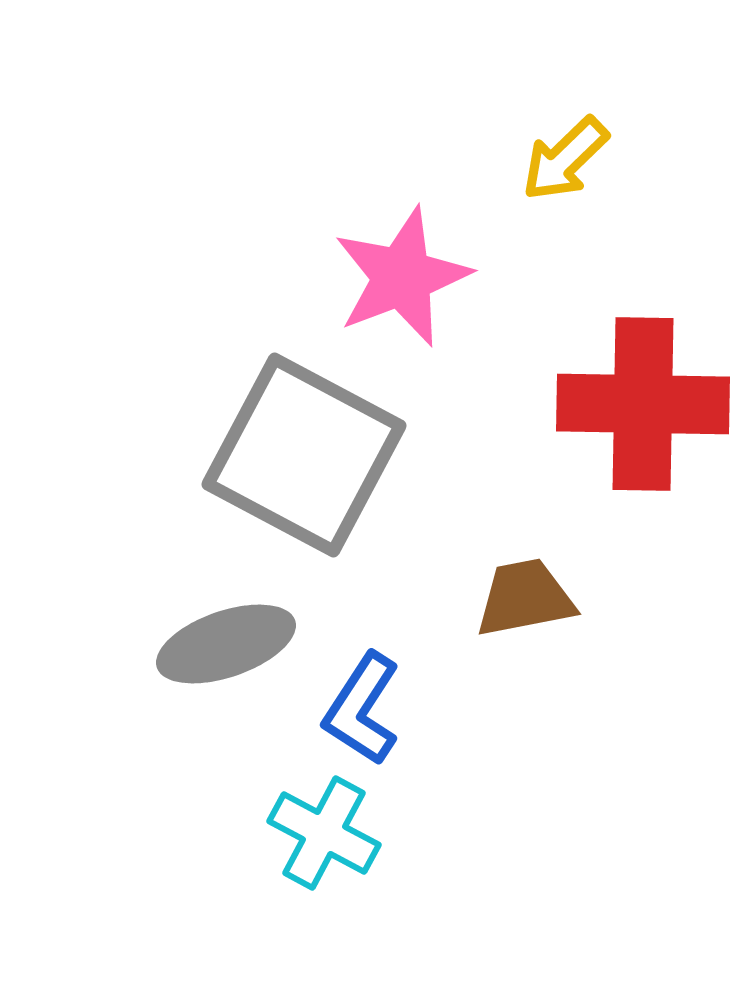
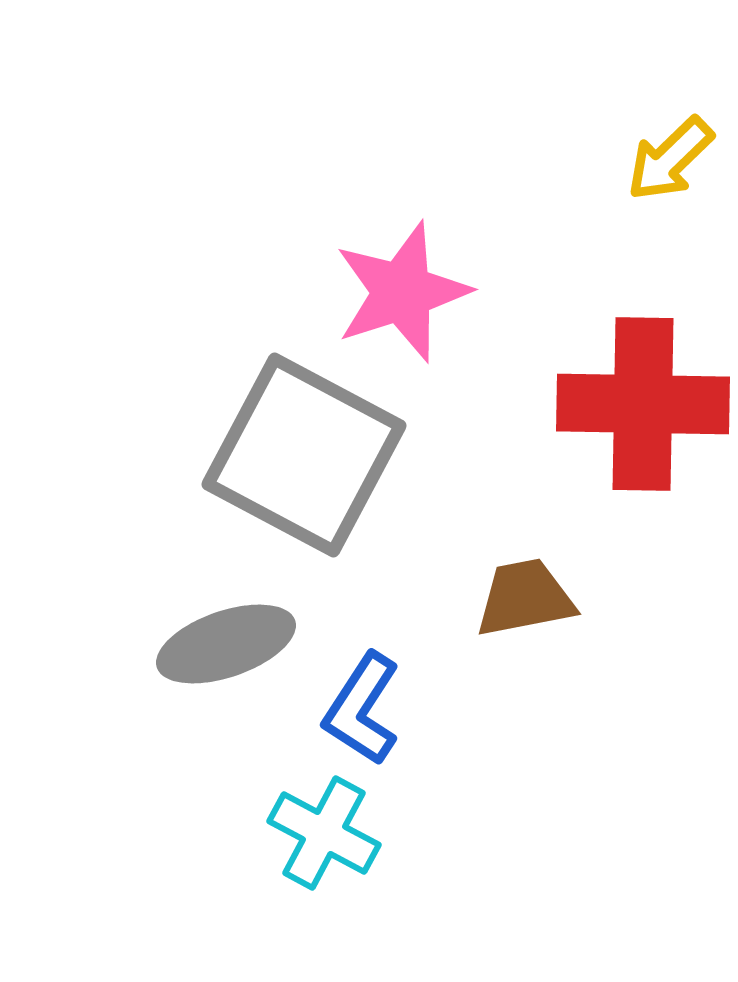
yellow arrow: moved 105 px right
pink star: moved 15 px down; rotated 3 degrees clockwise
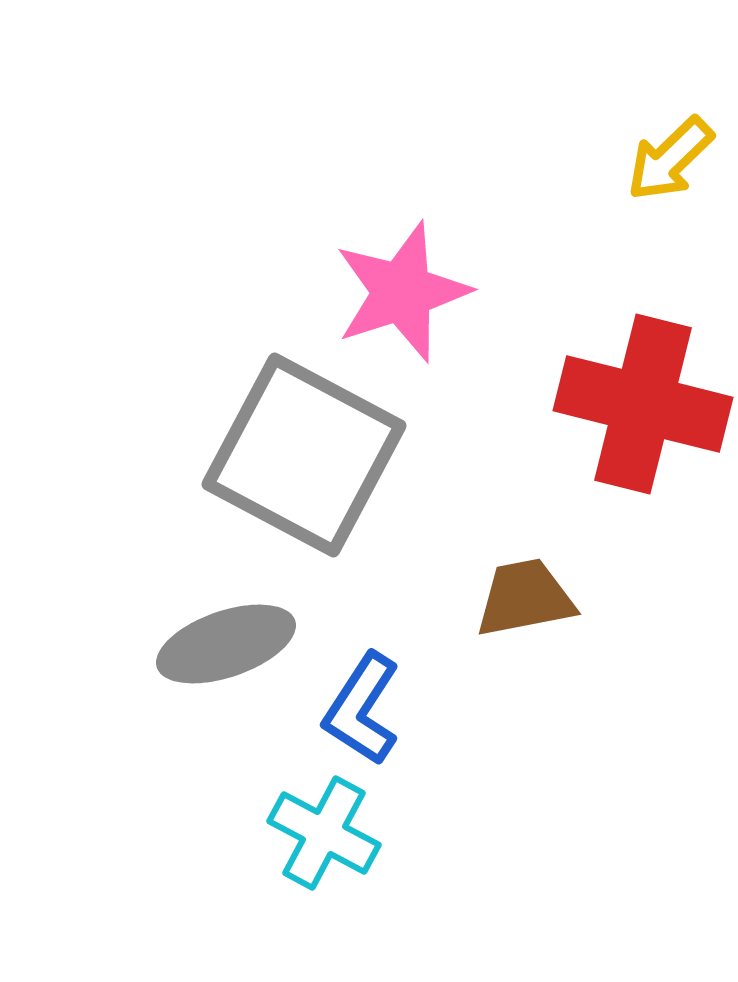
red cross: rotated 13 degrees clockwise
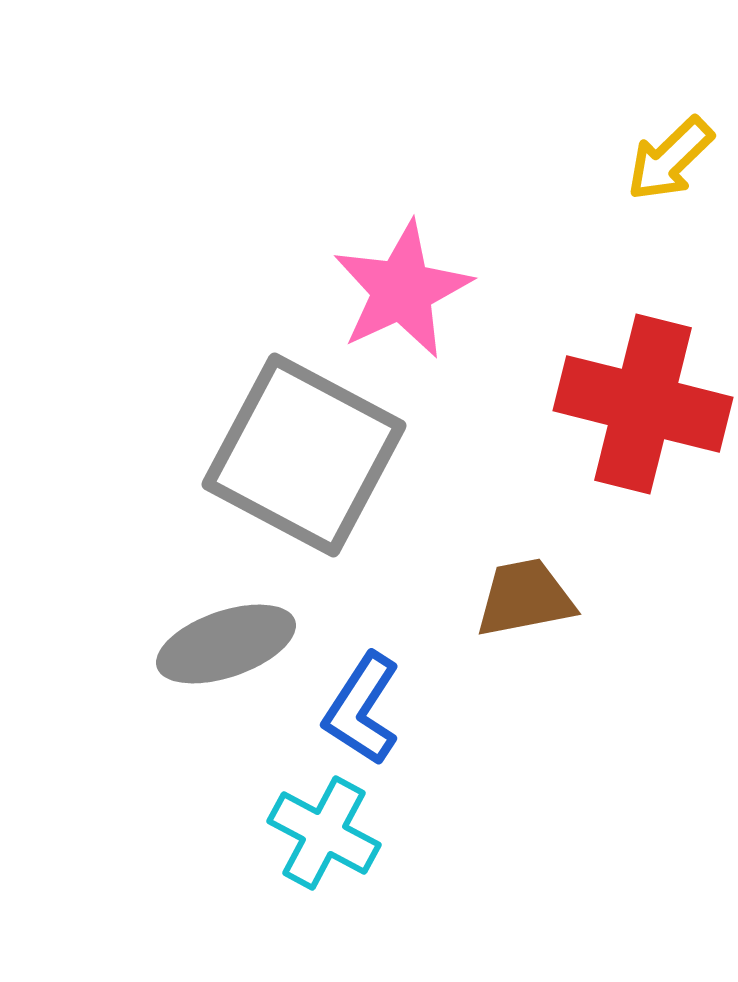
pink star: moved 2 px up; rotated 7 degrees counterclockwise
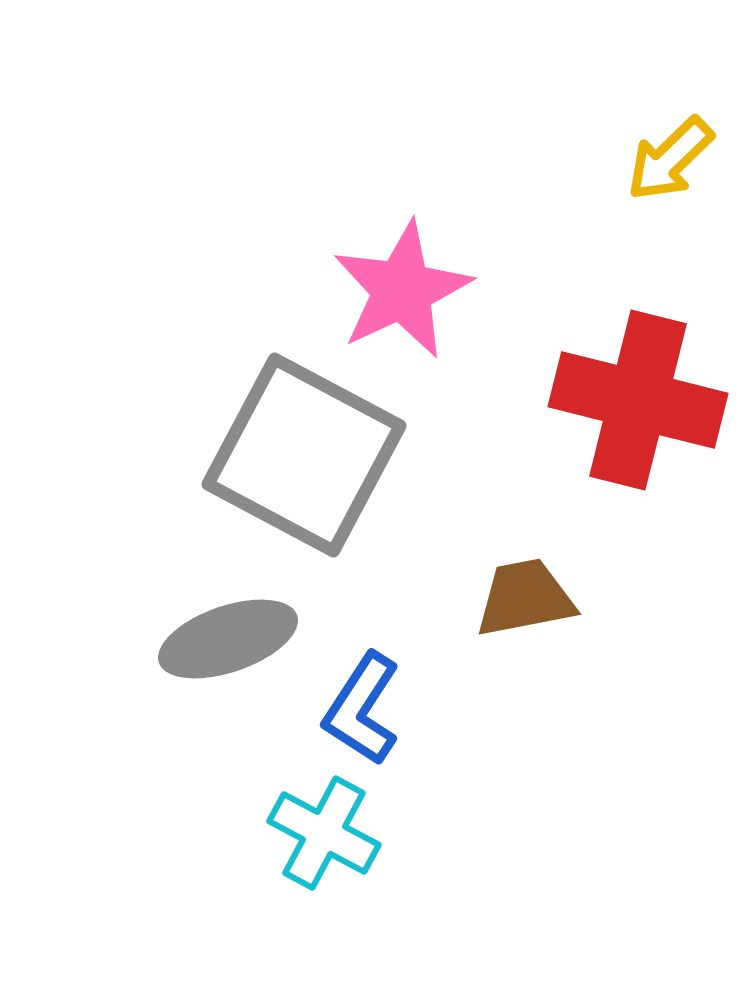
red cross: moved 5 px left, 4 px up
gray ellipse: moved 2 px right, 5 px up
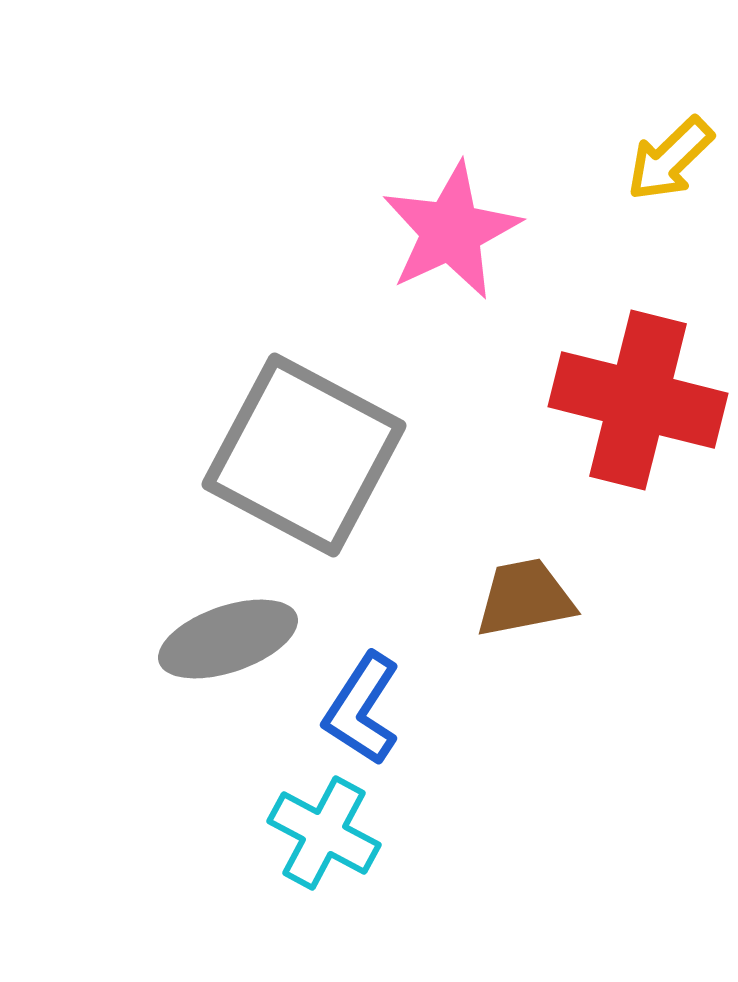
pink star: moved 49 px right, 59 px up
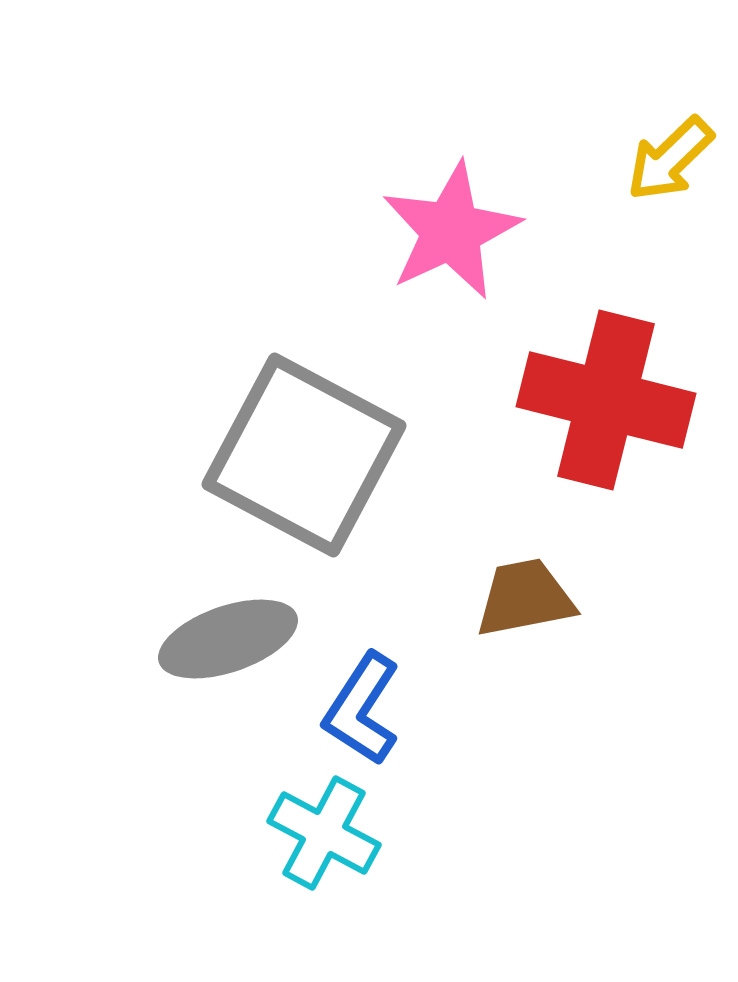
red cross: moved 32 px left
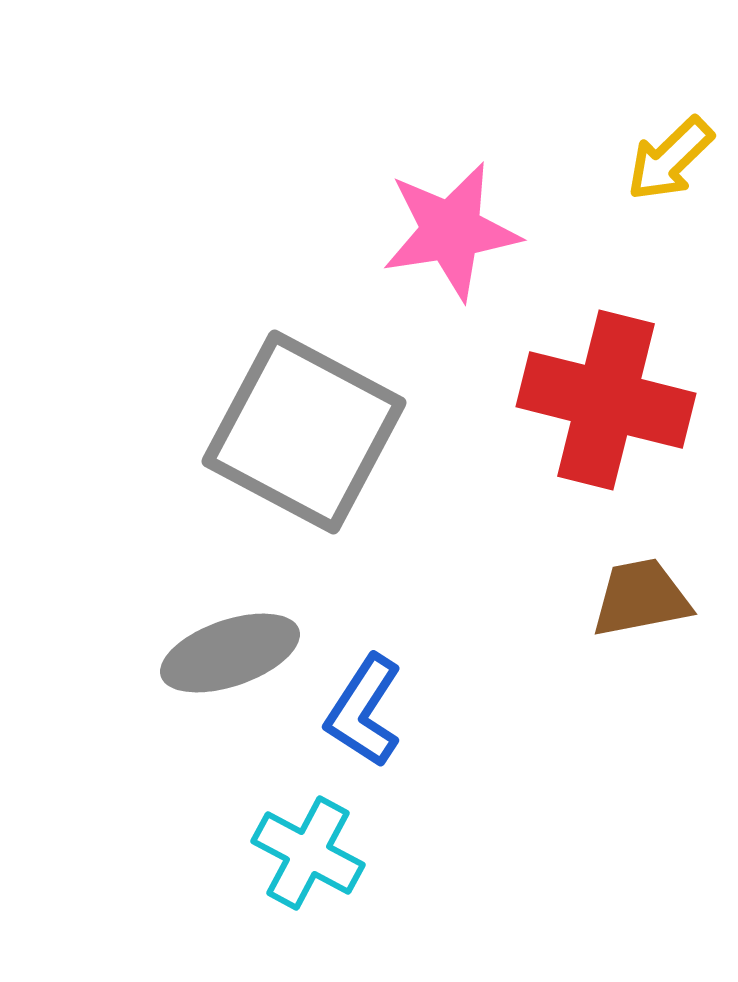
pink star: rotated 16 degrees clockwise
gray square: moved 23 px up
brown trapezoid: moved 116 px right
gray ellipse: moved 2 px right, 14 px down
blue L-shape: moved 2 px right, 2 px down
cyan cross: moved 16 px left, 20 px down
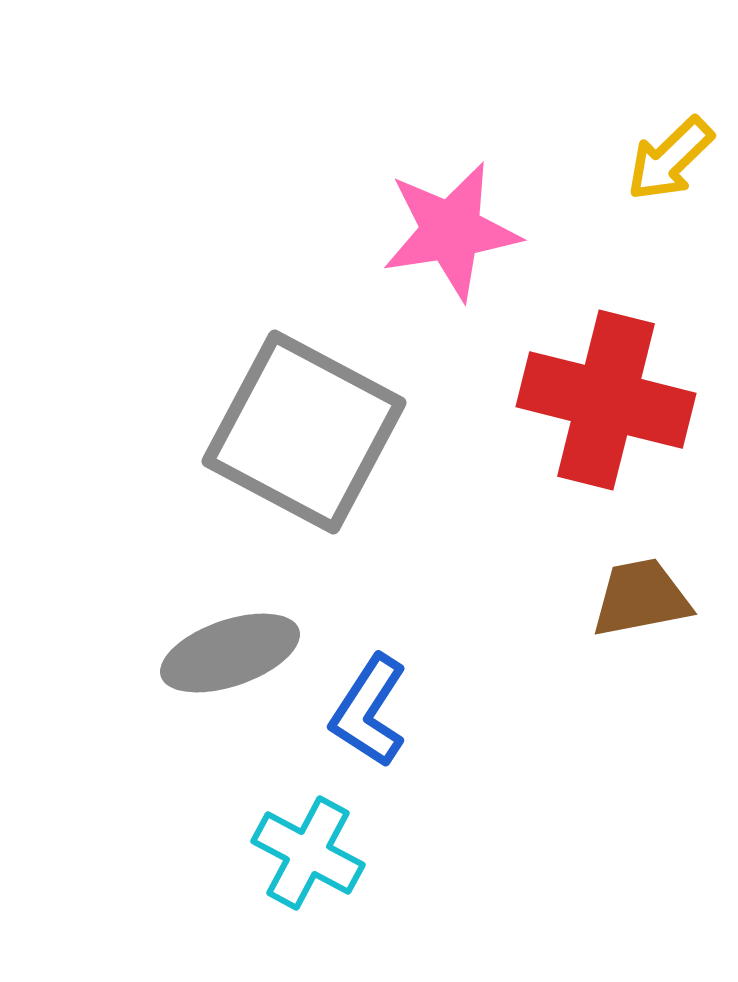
blue L-shape: moved 5 px right
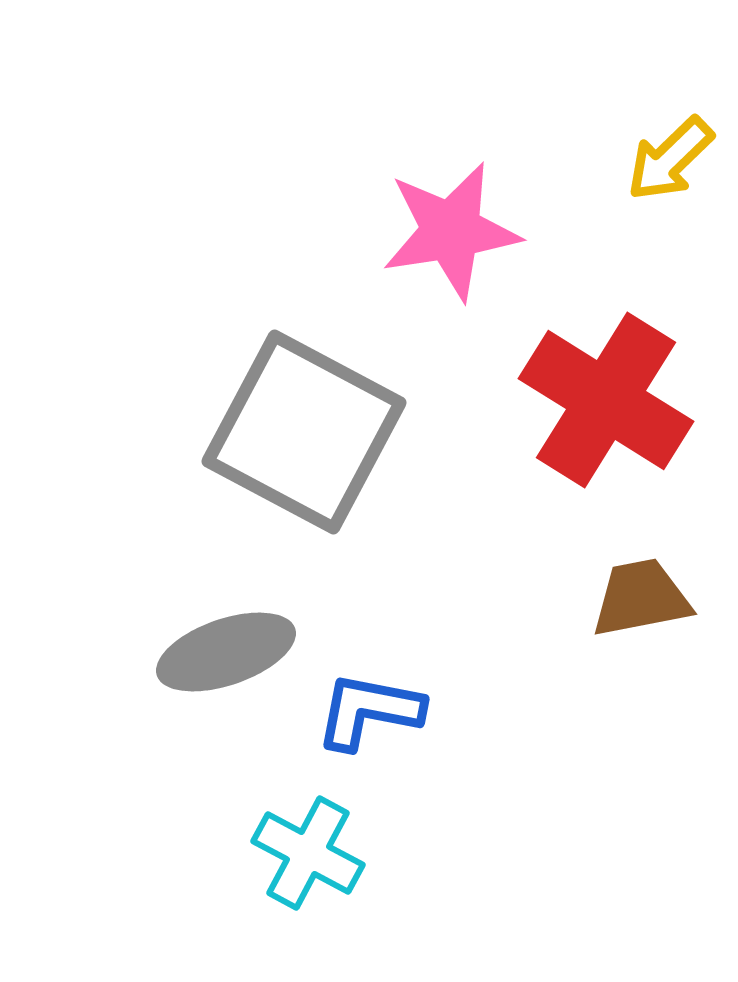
red cross: rotated 18 degrees clockwise
gray ellipse: moved 4 px left, 1 px up
blue L-shape: rotated 68 degrees clockwise
